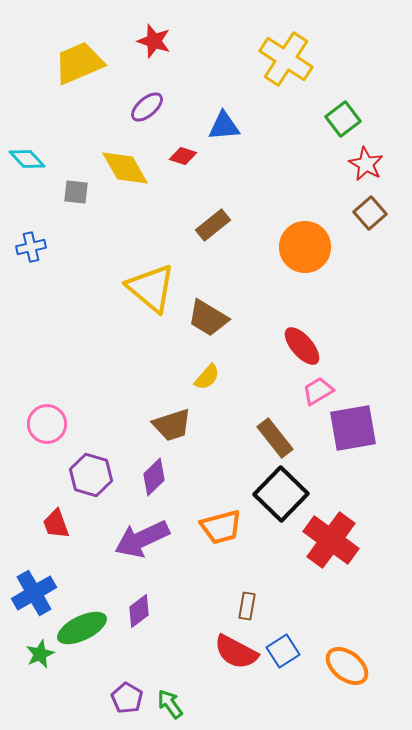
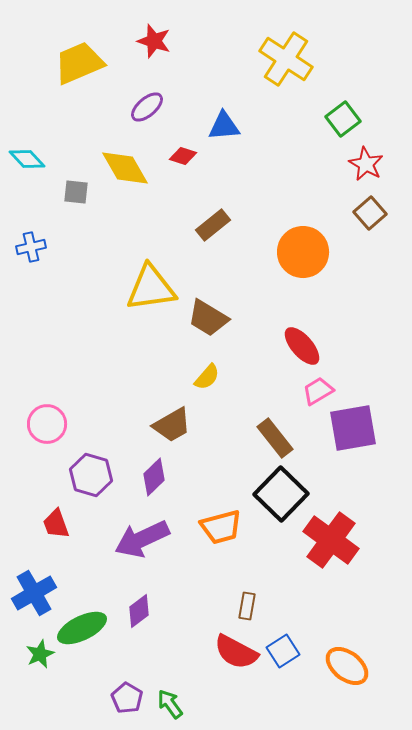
orange circle at (305, 247): moved 2 px left, 5 px down
yellow triangle at (151, 288): rotated 48 degrees counterclockwise
brown trapezoid at (172, 425): rotated 12 degrees counterclockwise
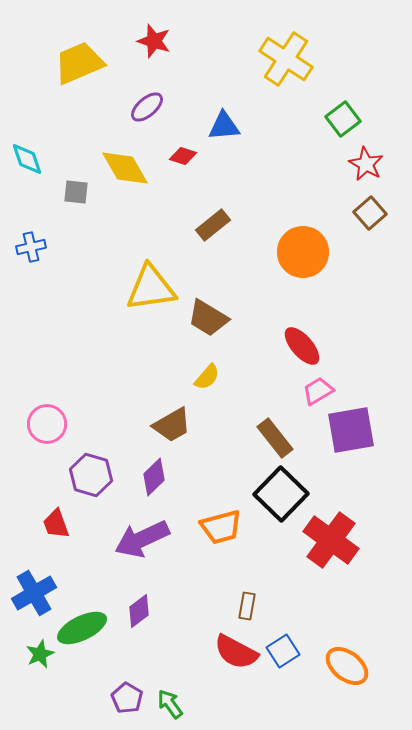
cyan diamond at (27, 159): rotated 24 degrees clockwise
purple square at (353, 428): moved 2 px left, 2 px down
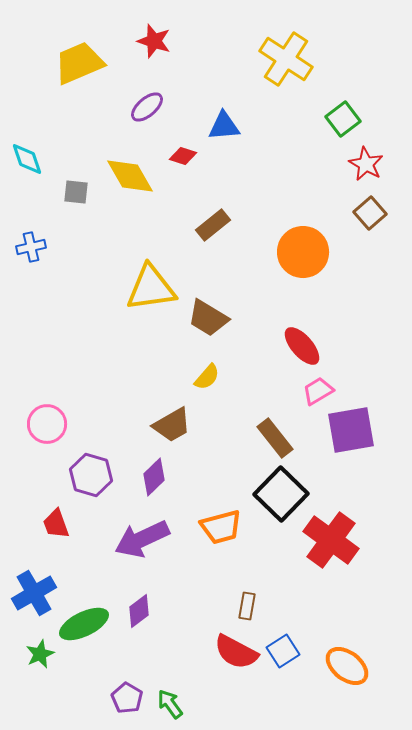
yellow diamond at (125, 168): moved 5 px right, 8 px down
green ellipse at (82, 628): moved 2 px right, 4 px up
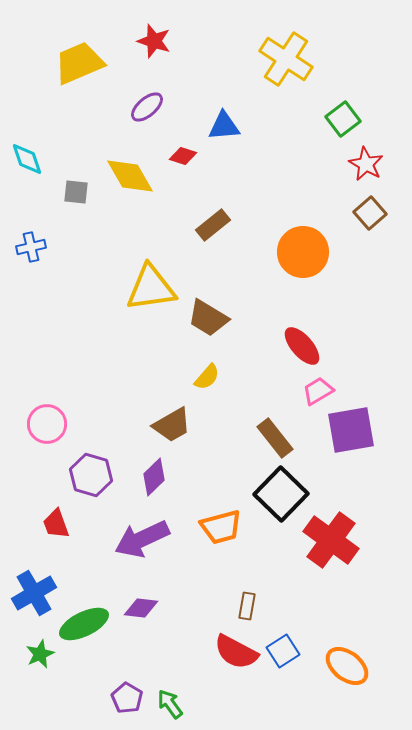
purple diamond at (139, 611): moved 2 px right, 3 px up; rotated 44 degrees clockwise
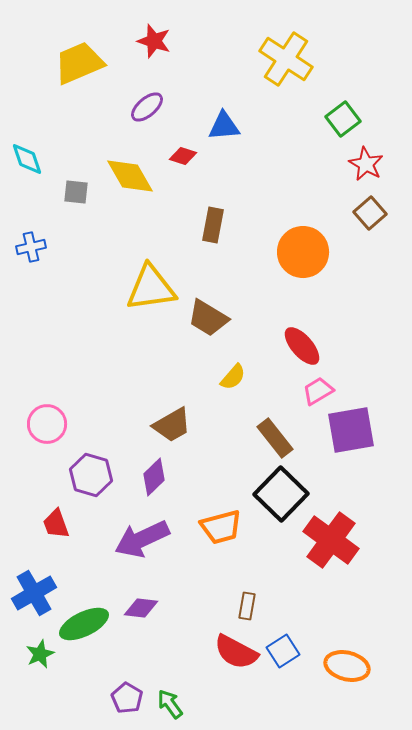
brown rectangle at (213, 225): rotated 40 degrees counterclockwise
yellow semicircle at (207, 377): moved 26 px right
orange ellipse at (347, 666): rotated 24 degrees counterclockwise
